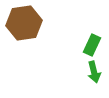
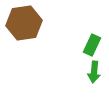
green arrow: rotated 20 degrees clockwise
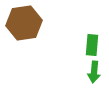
green rectangle: rotated 20 degrees counterclockwise
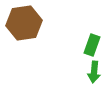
green rectangle: rotated 15 degrees clockwise
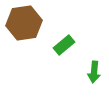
green rectangle: moved 28 px left; rotated 30 degrees clockwise
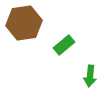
green arrow: moved 4 px left, 4 px down
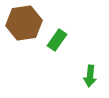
green rectangle: moved 7 px left, 5 px up; rotated 15 degrees counterclockwise
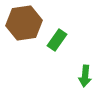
green arrow: moved 5 px left
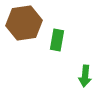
green rectangle: rotated 25 degrees counterclockwise
